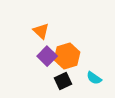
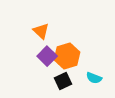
cyan semicircle: rotated 14 degrees counterclockwise
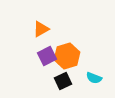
orange triangle: moved 2 px up; rotated 48 degrees clockwise
purple square: rotated 18 degrees clockwise
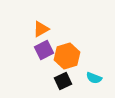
purple square: moved 3 px left, 6 px up
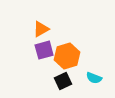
purple square: rotated 12 degrees clockwise
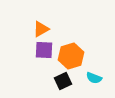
purple square: rotated 18 degrees clockwise
orange hexagon: moved 4 px right
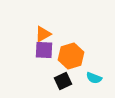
orange triangle: moved 2 px right, 5 px down
